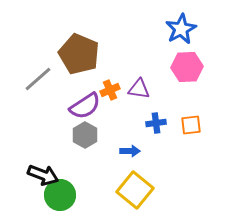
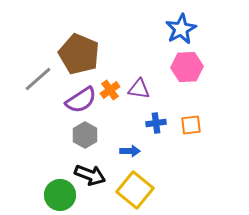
orange cross: rotated 12 degrees counterclockwise
purple semicircle: moved 4 px left, 6 px up
black arrow: moved 47 px right
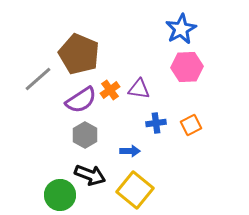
orange square: rotated 20 degrees counterclockwise
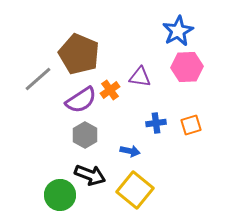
blue star: moved 3 px left, 2 px down
purple triangle: moved 1 px right, 12 px up
orange square: rotated 10 degrees clockwise
blue arrow: rotated 12 degrees clockwise
